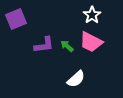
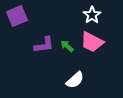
purple square: moved 1 px right, 3 px up
pink trapezoid: moved 1 px right
white semicircle: moved 1 px left, 1 px down
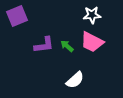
white star: rotated 30 degrees clockwise
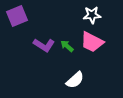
purple L-shape: rotated 40 degrees clockwise
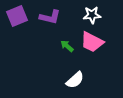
purple L-shape: moved 6 px right, 28 px up; rotated 20 degrees counterclockwise
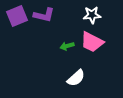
purple L-shape: moved 6 px left, 2 px up
green arrow: rotated 56 degrees counterclockwise
white semicircle: moved 1 px right, 2 px up
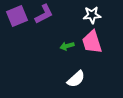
purple L-shape: moved 1 px up; rotated 40 degrees counterclockwise
pink trapezoid: rotated 45 degrees clockwise
white semicircle: moved 1 px down
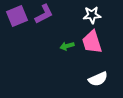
white semicircle: moved 22 px right; rotated 18 degrees clockwise
